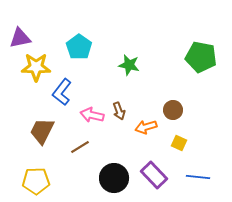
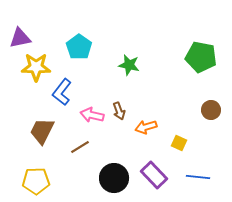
brown circle: moved 38 px right
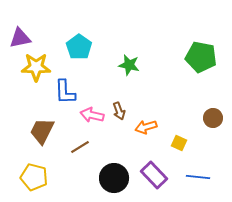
blue L-shape: moved 3 px right; rotated 40 degrees counterclockwise
brown circle: moved 2 px right, 8 px down
yellow pentagon: moved 2 px left, 4 px up; rotated 16 degrees clockwise
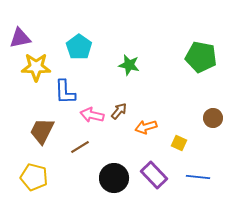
brown arrow: rotated 120 degrees counterclockwise
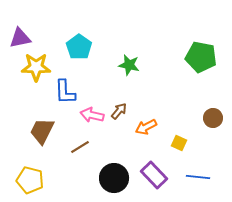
orange arrow: rotated 10 degrees counterclockwise
yellow pentagon: moved 4 px left, 3 px down
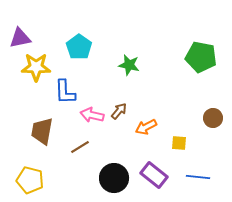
brown trapezoid: rotated 16 degrees counterclockwise
yellow square: rotated 21 degrees counterclockwise
purple rectangle: rotated 8 degrees counterclockwise
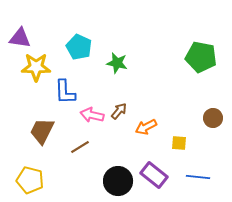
purple triangle: rotated 20 degrees clockwise
cyan pentagon: rotated 10 degrees counterclockwise
green star: moved 12 px left, 2 px up
brown trapezoid: rotated 16 degrees clockwise
black circle: moved 4 px right, 3 px down
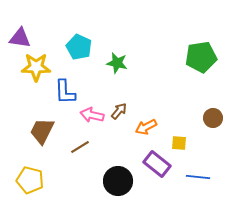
green pentagon: rotated 20 degrees counterclockwise
purple rectangle: moved 3 px right, 11 px up
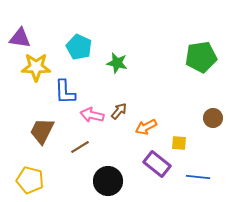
black circle: moved 10 px left
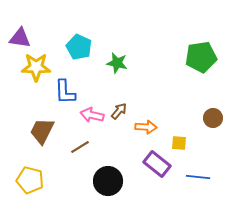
orange arrow: rotated 150 degrees counterclockwise
